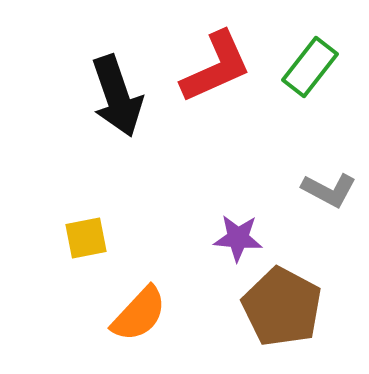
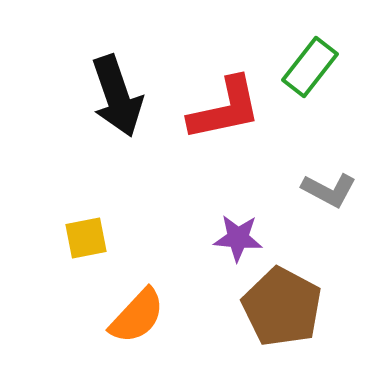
red L-shape: moved 9 px right, 42 px down; rotated 12 degrees clockwise
orange semicircle: moved 2 px left, 2 px down
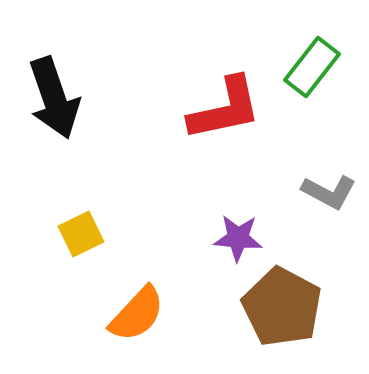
green rectangle: moved 2 px right
black arrow: moved 63 px left, 2 px down
gray L-shape: moved 2 px down
yellow square: moved 5 px left, 4 px up; rotated 15 degrees counterclockwise
orange semicircle: moved 2 px up
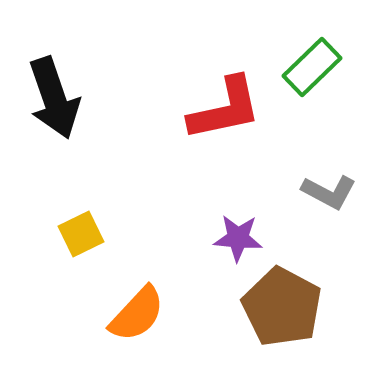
green rectangle: rotated 8 degrees clockwise
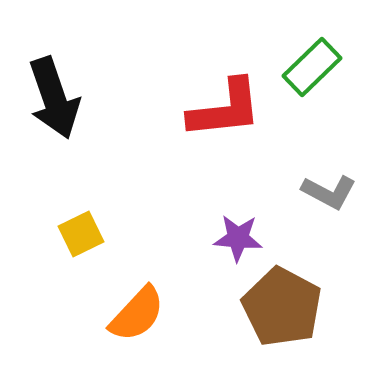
red L-shape: rotated 6 degrees clockwise
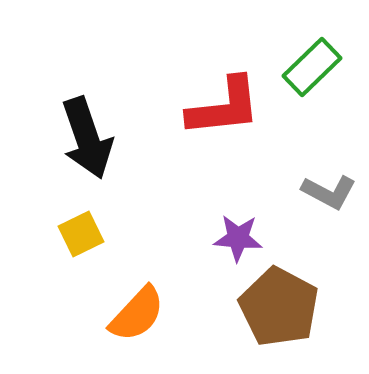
black arrow: moved 33 px right, 40 px down
red L-shape: moved 1 px left, 2 px up
brown pentagon: moved 3 px left
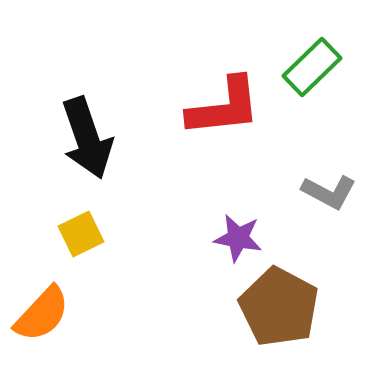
purple star: rotated 6 degrees clockwise
orange semicircle: moved 95 px left
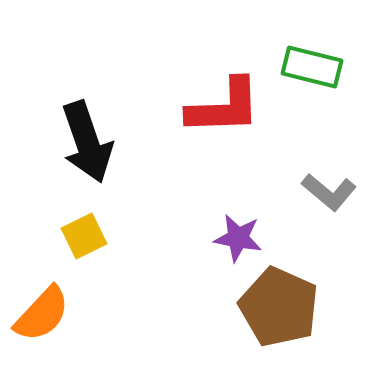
green rectangle: rotated 58 degrees clockwise
red L-shape: rotated 4 degrees clockwise
black arrow: moved 4 px down
gray L-shape: rotated 12 degrees clockwise
yellow square: moved 3 px right, 2 px down
brown pentagon: rotated 4 degrees counterclockwise
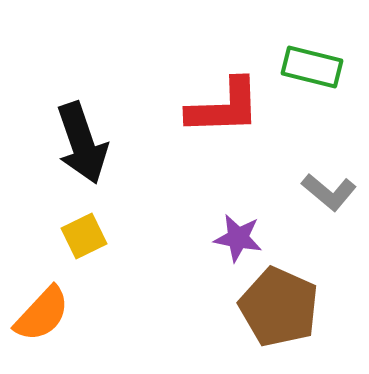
black arrow: moved 5 px left, 1 px down
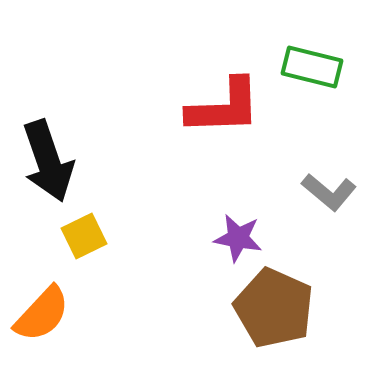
black arrow: moved 34 px left, 18 px down
brown pentagon: moved 5 px left, 1 px down
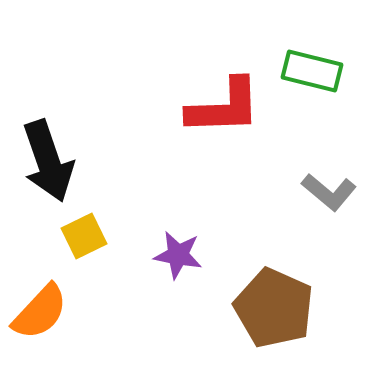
green rectangle: moved 4 px down
purple star: moved 60 px left, 17 px down
orange semicircle: moved 2 px left, 2 px up
